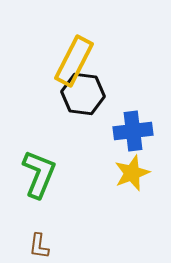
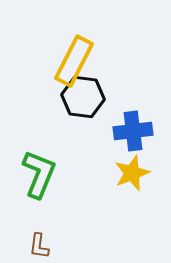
black hexagon: moved 3 px down
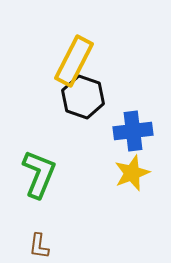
black hexagon: rotated 12 degrees clockwise
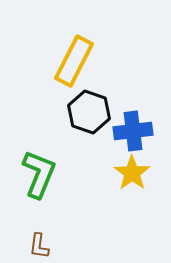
black hexagon: moved 6 px right, 15 px down
yellow star: rotated 15 degrees counterclockwise
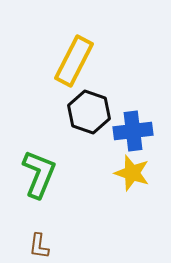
yellow star: rotated 18 degrees counterclockwise
